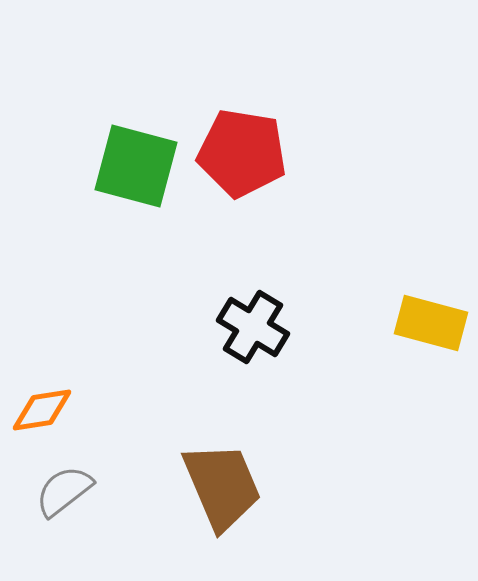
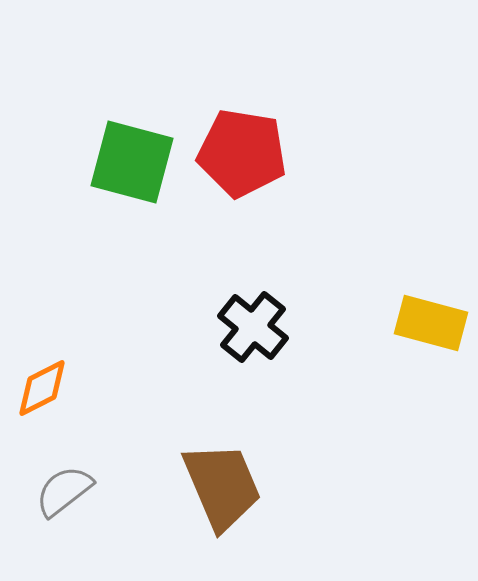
green square: moved 4 px left, 4 px up
black cross: rotated 8 degrees clockwise
orange diamond: moved 22 px up; rotated 18 degrees counterclockwise
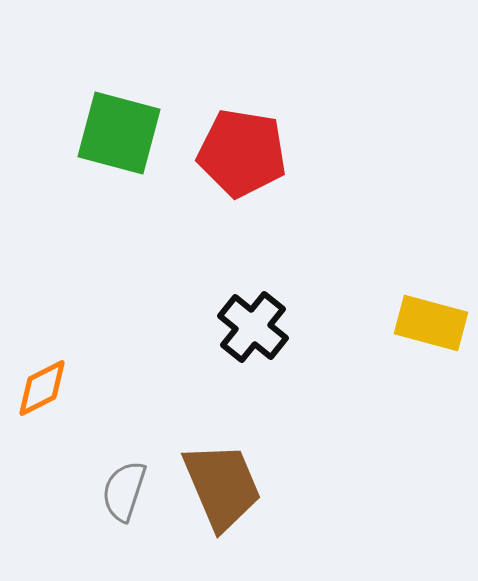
green square: moved 13 px left, 29 px up
gray semicircle: moved 60 px right; rotated 34 degrees counterclockwise
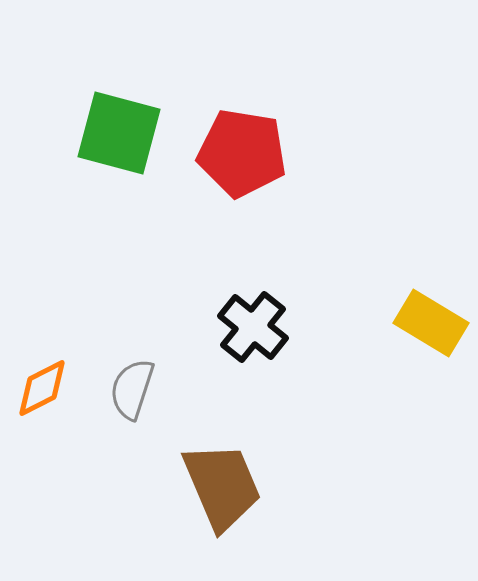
yellow rectangle: rotated 16 degrees clockwise
gray semicircle: moved 8 px right, 102 px up
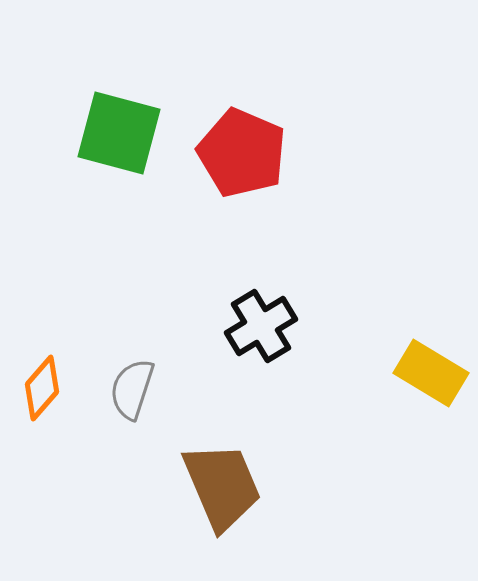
red pentagon: rotated 14 degrees clockwise
yellow rectangle: moved 50 px down
black cross: moved 8 px right, 1 px up; rotated 20 degrees clockwise
orange diamond: rotated 22 degrees counterclockwise
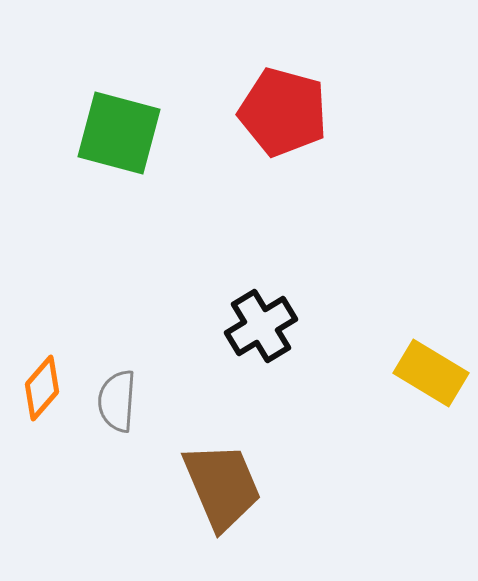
red pentagon: moved 41 px right, 41 px up; rotated 8 degrees counterclockwise
gray semicircle: moved 15 px left, 12 px down; rotated 14 degrees counterclockwise
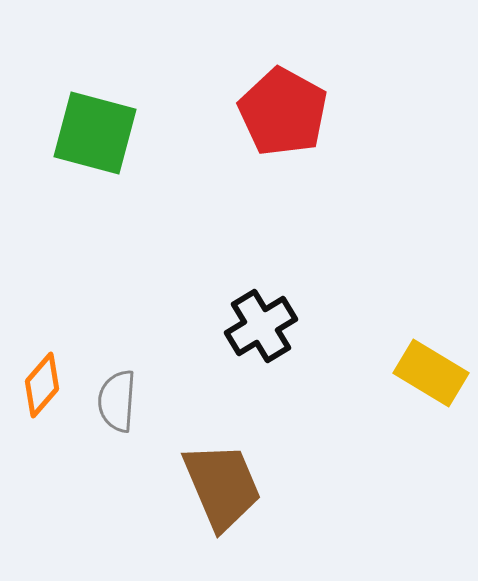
red pentagon: rotated 14 degrees clockwise
green square: moved 24 px left
orange diamond: moved 3 px up
